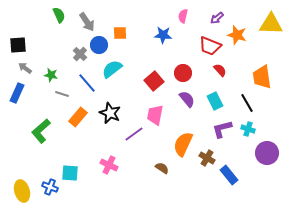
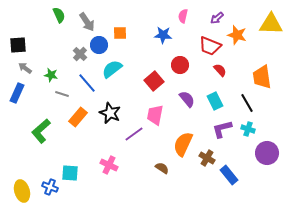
red circle at (183, 73): moved 3 px left, 8 px up
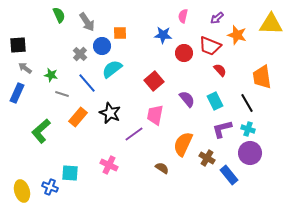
blue circle at (99, 45): moved 3 px right, 1 px down
red circle at (180, 65): moved 4 px right, 12 px up
purple circle at (267, 153): moved 17 px left
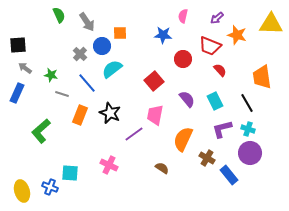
red circle at (184, 53): moved 1 px left, 6 px down
orange rectangle at (78, 117): moved 2 px right, 2 px up; rotated 18 degrees counterclockwise
orange semicircle at (183, 144): moved 5 px up
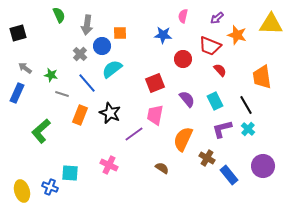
gray arrow at (87, 22): moved 3 px down; rotated 42 degrees clockwise
black square at (18, 45): moved 12 px up; rotated 12 degrees counterclockwise
red square at (154, 81): moved 1 px right, 2 px down; rotated 18 degrees clockwise
black line at (247, 103): moved 1 px left, 2 px down
cyan cross at (248, 129): rotated 24 degrees clockwise
purple circle at (250, 153): moved 13 px right, 13 px down
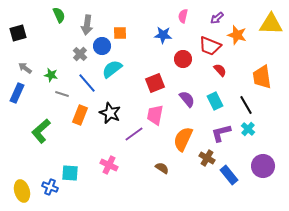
purple L-shape at (222, 129): moved 1 px left, 4 px down
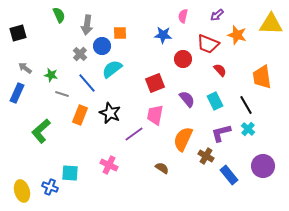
purple arrow at (217, 18): moved 3 px up
red trapezoid at (210, 46): moved 2 px left, 2 px up
brown cross at (207, 158): moved 1 px left, 2 px up
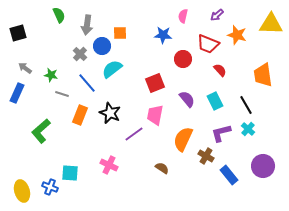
orange trapezoid at (262, 77): moved 1 px right, 2 px up
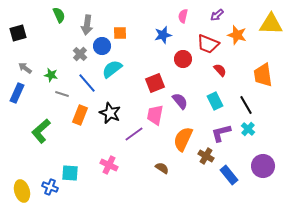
blue star at (163, 35): rotated 18 degrees counterclockwise
purple semicircle at (187, 99): moved 7 px left, 2 px down
